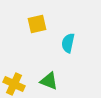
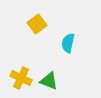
yellow square: rotated 24 degrees counterclockwise
yellow cross: moved 7 px right, 6 px up
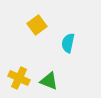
yellow square: moved 1 px down
yellow cross: moved 2 px left
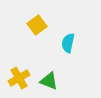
yellow cross: rotated 35 degrees clockwise
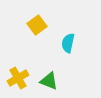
yellow cross: moved 1 px left
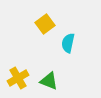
yellow square: moved 8 px right, 1 px up
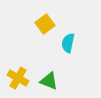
yellow cross: rotated 30 degrees counterclockwise
